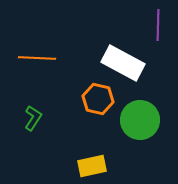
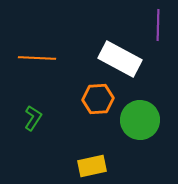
white rectangle: moved 3 px left, 4 px up
orange hexagon: rotated 16 degrees counterclockwise
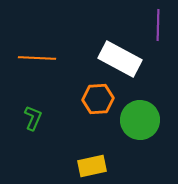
green L-shape: rotated 10 degrees counterclockwise
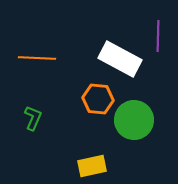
purple line: moved 11 px down
orange hexagon: rotated 8 degrees clockwise
green circle: moved 6 px left
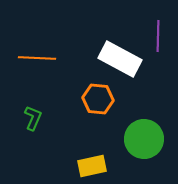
green circle: moved 10 px right, 19 px down
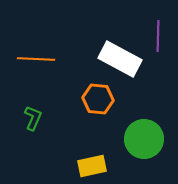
orange line: moved 1 px left, 1 px down
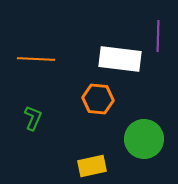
white rectangle: rotated 21 degrees counterclockwise
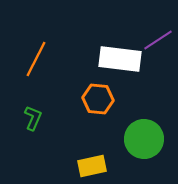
purple line: moved 4 px down; rotated 56 degrees clockwise
orange line: rotated 66 degrees counterclockwise
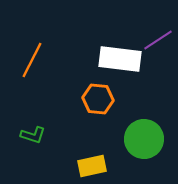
orange line: moved 4 px left, 1 px down
green L-shape: moved 17 px down; rotated 85 degrees clockwise
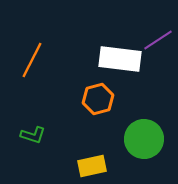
orange hexagon: rotated 20 degrees counterclockwise
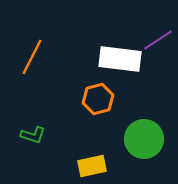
orange line: moved 3 px up
